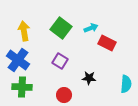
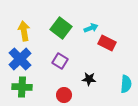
blue cross: moved 2 px right, 1 px up; rotated 10 degrees clockwise
black star: moved 1 px down
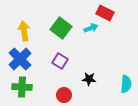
red rectangle: moved 2 px left, 30 px up
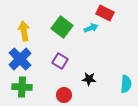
green square: moved 1 px right, 1 px up
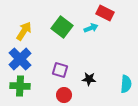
yellow arrow: rotated 42 degrees clockwise
purple square: moved 9 px down; rotated 14 degrees counterclockwise
green cross: moved 2 px left, 1 px up
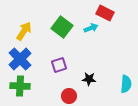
purple square: moved 1 px left, 5 px up; rotated 35 degrees counterclockwise
red circle: moved 5 px right, 1 px down
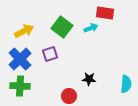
red rectangle: rotated 18 degrees counterclockwise
yellow arrow: rotated 30 degrees clockwise
purple square: moved 9 px left, 11 px up
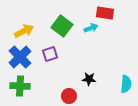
green square: moved 1 px up
blue cross: moved 2 px up
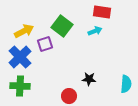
red rectangle: moved 3 px left, 1 px up
cyan arrow: moved 4 px right, 3 px down
purple square: moved 5 px left, 10 px up
